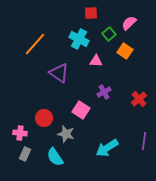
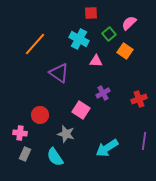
purple cross: moved 1 px left, 1 px down
red cross: rotated 21 degrees clockwise
red circle: moved 4 px left, 3 px up
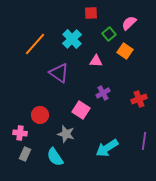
cyan cross: moved 7 px left; rotated 18 degrees clockwise
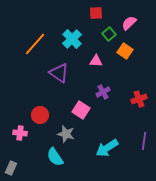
red square: moved 5 px right
purple cross: moved 1 px up
gray rectangle: moved 14 px left, 14 px down
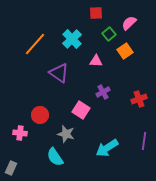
orange square: rotated 21 degrees clockwise
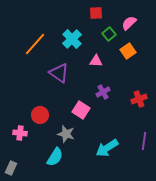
orange square: moved 3 px right
cyan semicircle: rotated 114 degrees counterclockwise
